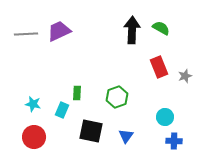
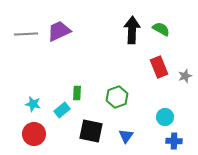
green semicircle: moved 1 px down
cyan rectangle: rotated 28 degrees clockwise
red circle: moved 3 px up
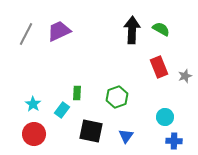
gray line: rotated 60 degrees counterclockwise
cyan star: rotated 21 degrees clockwise
cyan rectangle: rotated 14 degrees counterclockwise
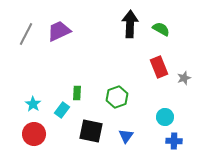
black arrow: moved 2 px left, 6 px up
gray star: moved 1 px left, 2 px down
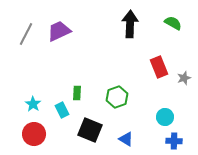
green semicircle: moved 12 px right, 6 px up
cyan rectangle: rotated 63 degrees counterclockwise
black square: moved 1 px left, 1 px up; rotated 10 degrees clockwise
blue triangle: moved 3 px down; rotated 35 degrees counterclockwise
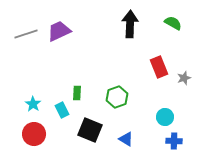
gray line: rotated 45 degrees clockwise
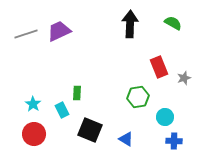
green hexagon: moved 21 px right; rotated 10 degrees clockwise
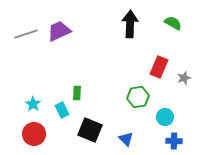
red rectangle: rotated 45 degrees clockwise
blue triangle: rotated 14 degrees clockwise
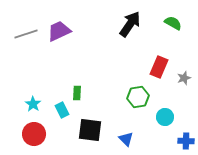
black arrow: rotated 32 degrees clockwise
black square: rotated 15 degrees counterclockwise
blue cross: moved 12 px right
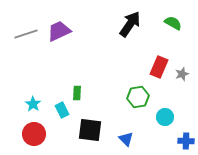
gray star: moved 2 px left, 4 px up
